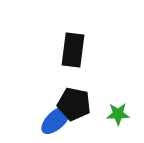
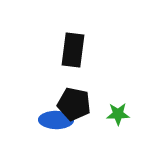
blue ellipse: rotated 44 degrees clockwise
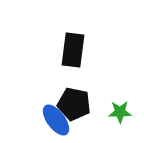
green star: moved 2 px right, 2 px up
blue ellipse: rotated 52 degrees clockwise
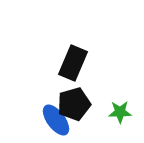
black rectangle: moved 13 px down; rotated 16 degrees clockwise
black pentagon: rotated 28 degrees counterclockwise
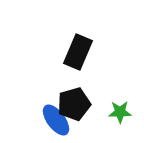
black rectangle: moved 5 px right, 11 px up
